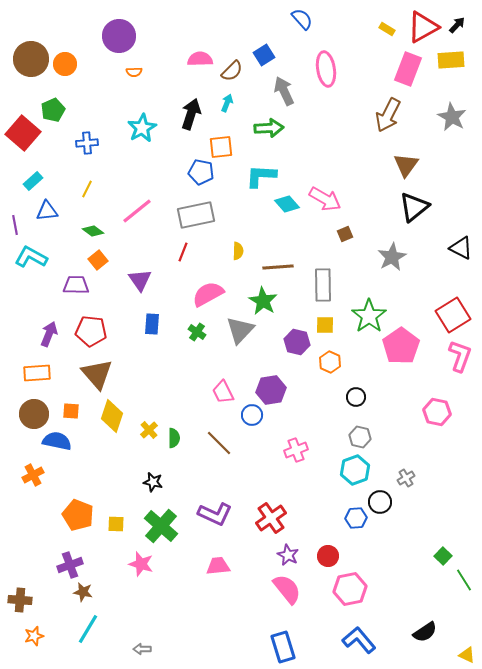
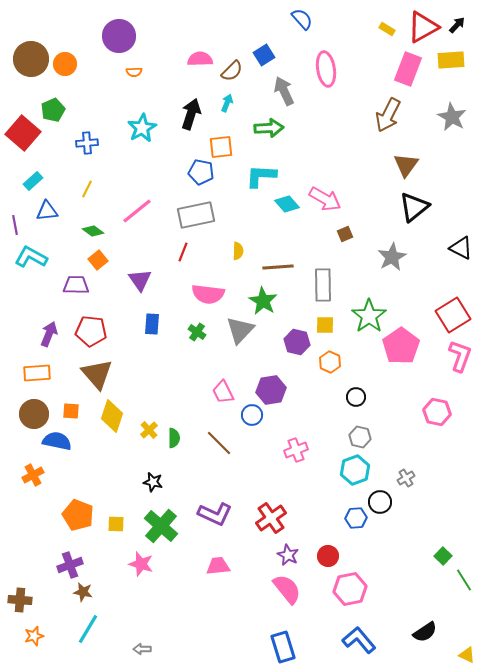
pink semicircle at (208, 294): rotated 144 degrees counterclockwise
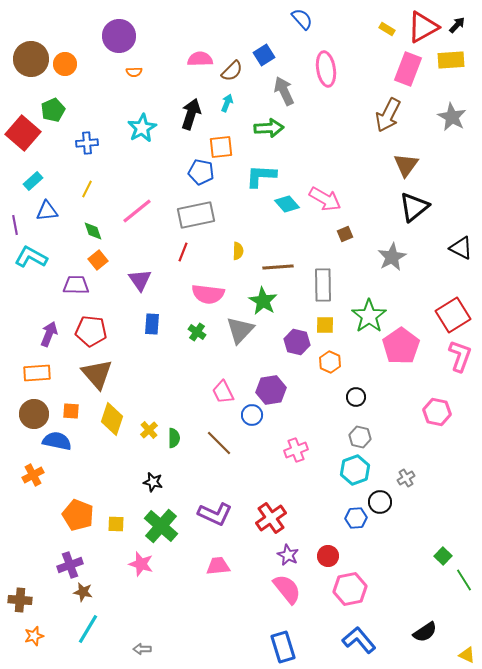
green diamond at (93, 231): rotated 35 degrees clockwise
yellow diamond at (112, 416): moved 3 px down
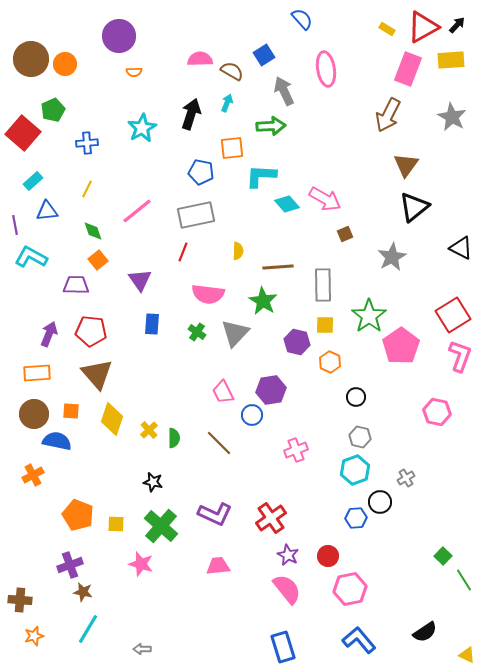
brown semicircle at (232, 71): rotated 105 degrees counterclockwise
green arrow at (269, 128): moved 2 px right, 2 px up
orange square at (221, 147): moved 11 px right, 1 px down
gray triangle at (240, 330): moved 5 px left, 3 px down
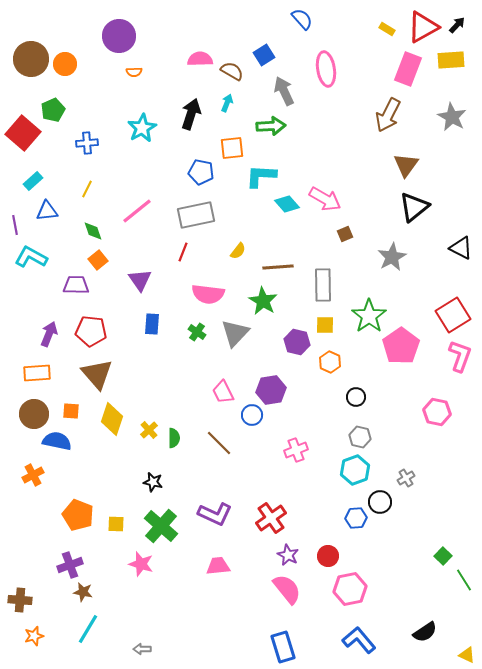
yellow semicircle at (238, 251): rotated 36 degrees clockwise
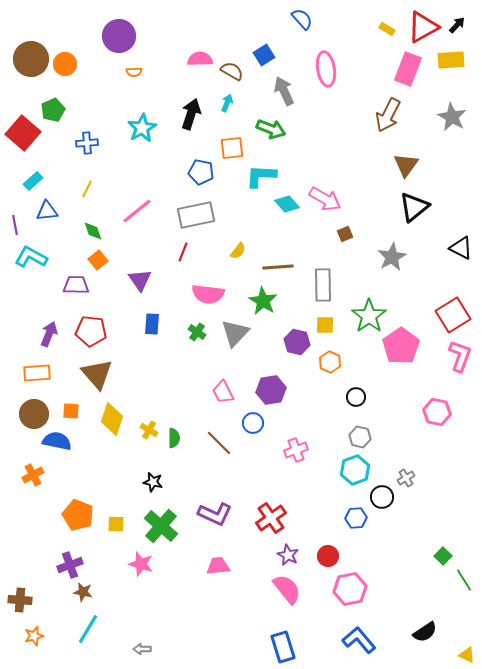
green arrow at (271, 126): moved 3 px down; rotated 24 degrees clockwise
blue circle at (252, 415): moved 1 px right, 8 px down
yellow cross at (149, 430): rotated 18 degrees counterclockwise
black circle at (380, 502): moved 2 px right, 5 px up
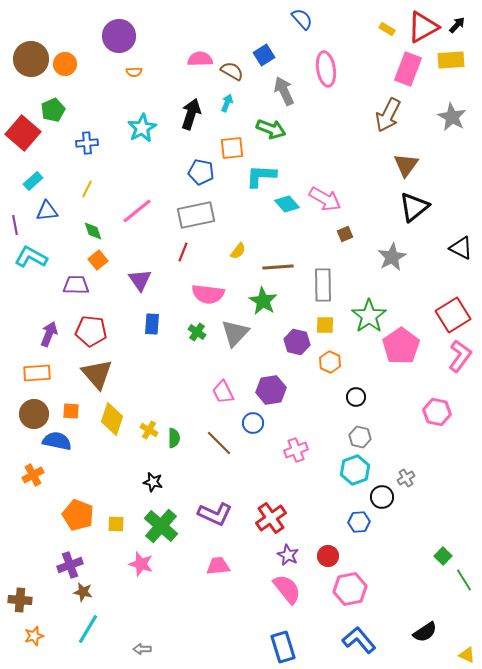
pink L-shape at (460, 356): rotated 16 degrees clockwise
blue hexagon at (356, 518): moved 3 px right, 4 px down
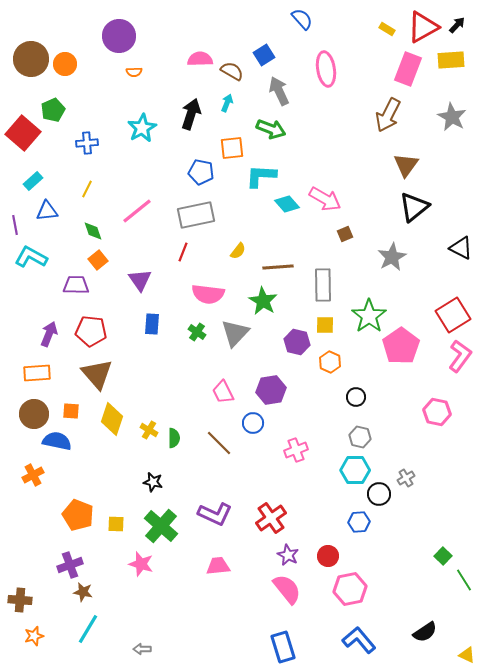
gray arrow at (284, 91): moved 5 px left
cyan hexagon at (355, 470): rotated 20 degrees clockwise
black circle at (382, 497): moved 3 px left, 3 px up
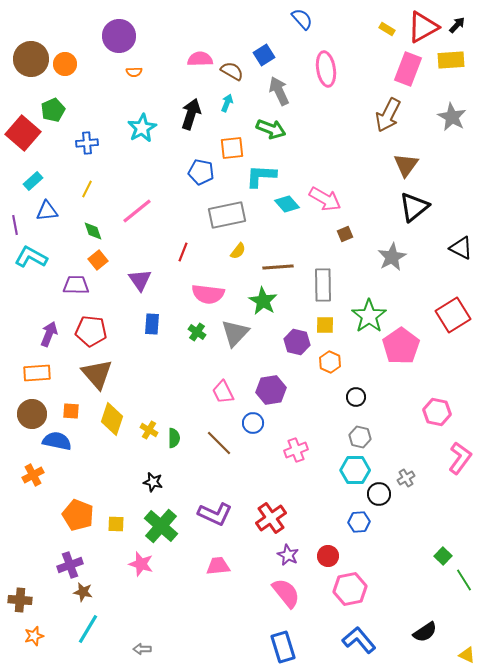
gray rectangle at (196, 215): moved 31 px right
pink L-shape at (460, 356): moved 102 px down
brown circle at (34, 414): moved 2 px left
pink semicircle at (287, 589): moved 1 px left, 4 px down
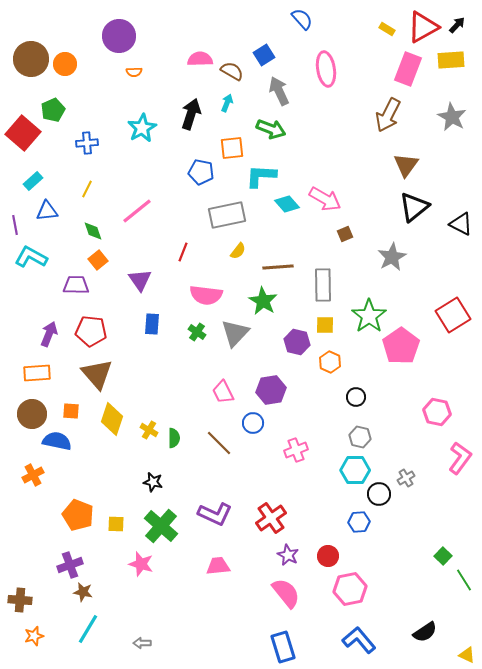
black triangle at (461, 248): moved 24 px up
pink semicircle at (208, 294): moved 2 px left, 1 px down
gray arrow at (142, 649): moved 6 px up
